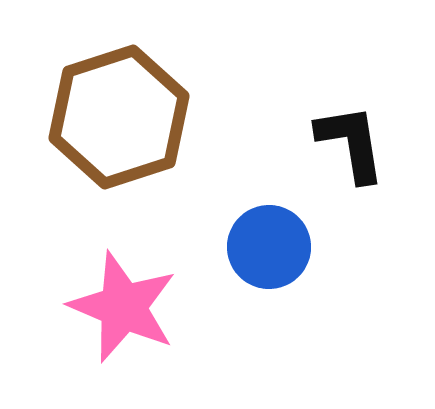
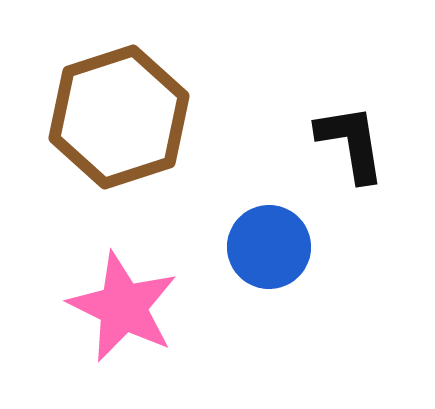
pink star: rotated 3 degrees clockwise
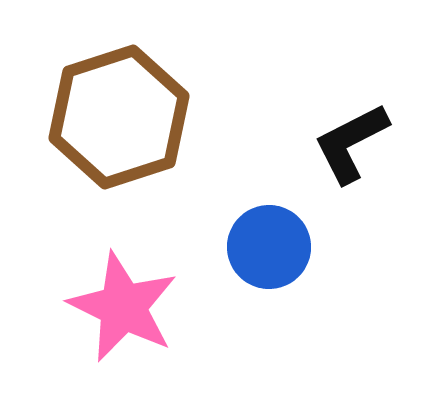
black L-shape: rotated 108 degrees counterclockwise
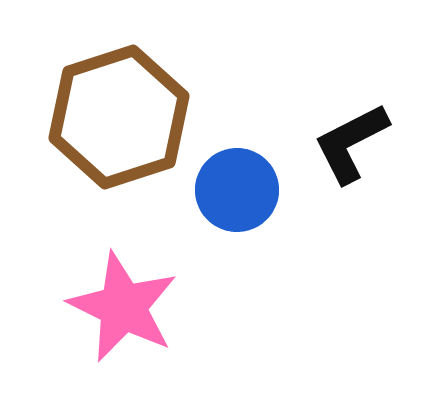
blue circle: moved 32 px left, 57 px up
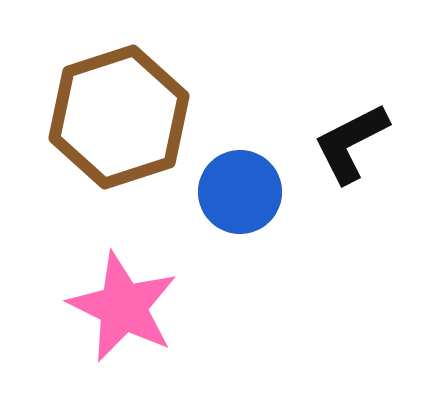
blue circle: moved 3 px right, 2 px down
